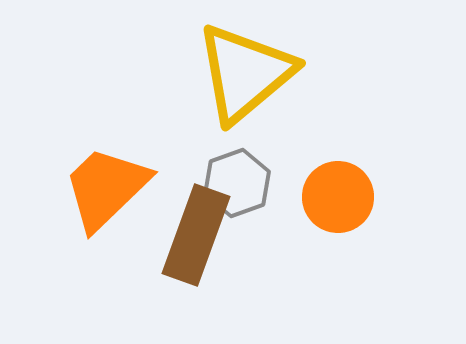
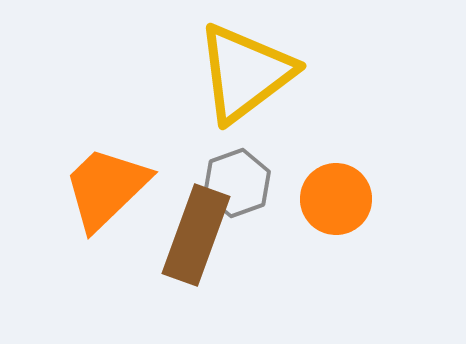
yellow triangle: rotated 3 degrees clockwise
orange circle: moved 2 px left, 2 px down
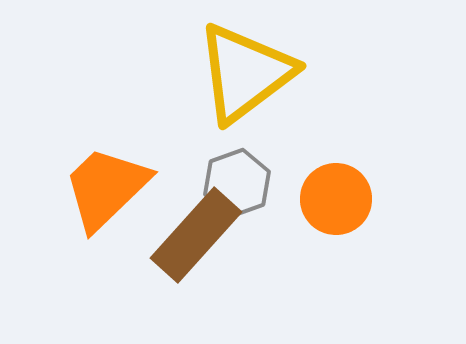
brown rectangle: rotated 22 degrees clockwise
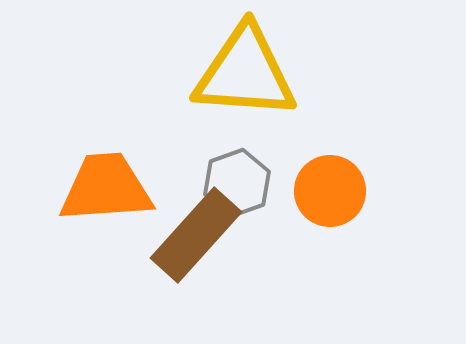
yellow triangle: rotated 41 degrees clockwise
orange trapezoid: rotated 40 degrees clockwise
orange circle: moved 6 px left, 8 px up
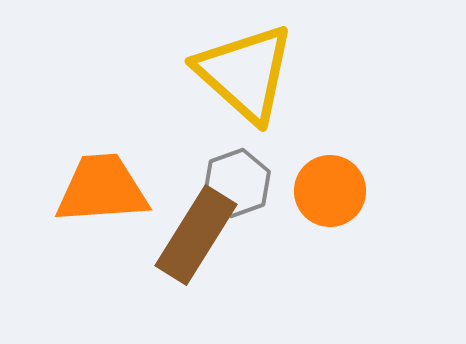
yellow triangle: rotated 38 degrees clockwise
orange trapezoid: moved 4 px left, 1 px down
brown rectangle: rotated 10 degrees counterclockwise
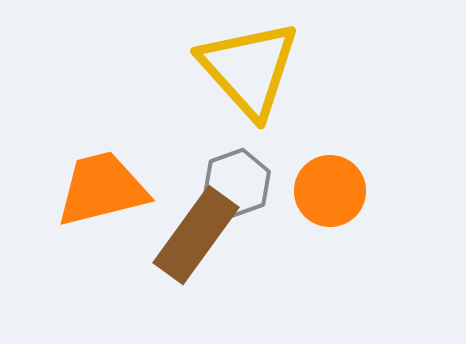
yellow triangle: moved 4 px right, 4 px up; rotated 6 degrees clockwise
orange trapezoid: rotated 10 degrees counterclockwise
brown rectangle: rotated 4 degrees clockwise
